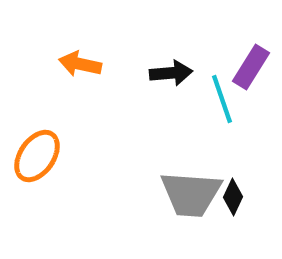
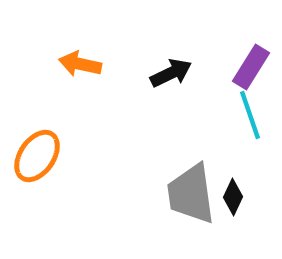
black arrow: rotated 21 degrees counterclockwise
cyan line: moved 28 px right, 16 px down
gray trapezoid: rotated 78 degrees clockwise
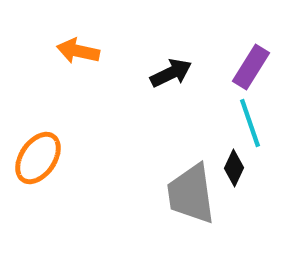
orange arrow: moved 2 px left, 13 px up
cyan line: moved 8 px down
orange ellipse: moved 1 px right, 2 px down
black diamond: moved 1 px right, 29 px up
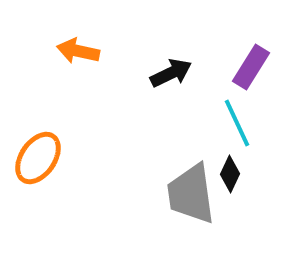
cyan line: moved 13 px left; rotated 6 degrees counterclockwise
black diamond: moved 4 px left, 6 px down
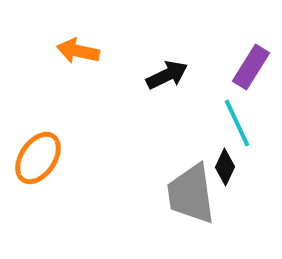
black arrow: moved 4 px left, 2 px down
black diamond: moved 5 px left, 7 px up
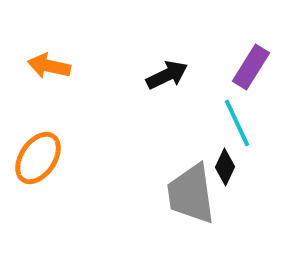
orange arrow: moved 29 px left, 15 px down
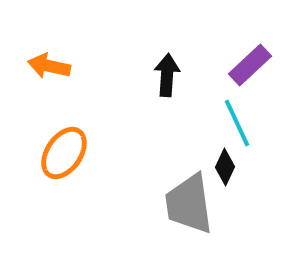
purple rectangle: moved 1 px left, 2 px up; rotated 15 degrees clockwise
black arrow: rotated 60 degrees counterclockwise
orange ellipse: moved 26 px right, 5 px up
gray trapezoid: moved 2 px left, 10 px down
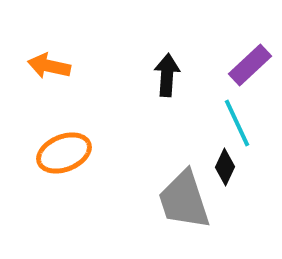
orange ellipse: rotated 34 degrees clockwise
gray trapezoid: moved 5 px left, 4 px up; rotated 10 degrees counterclockwise
